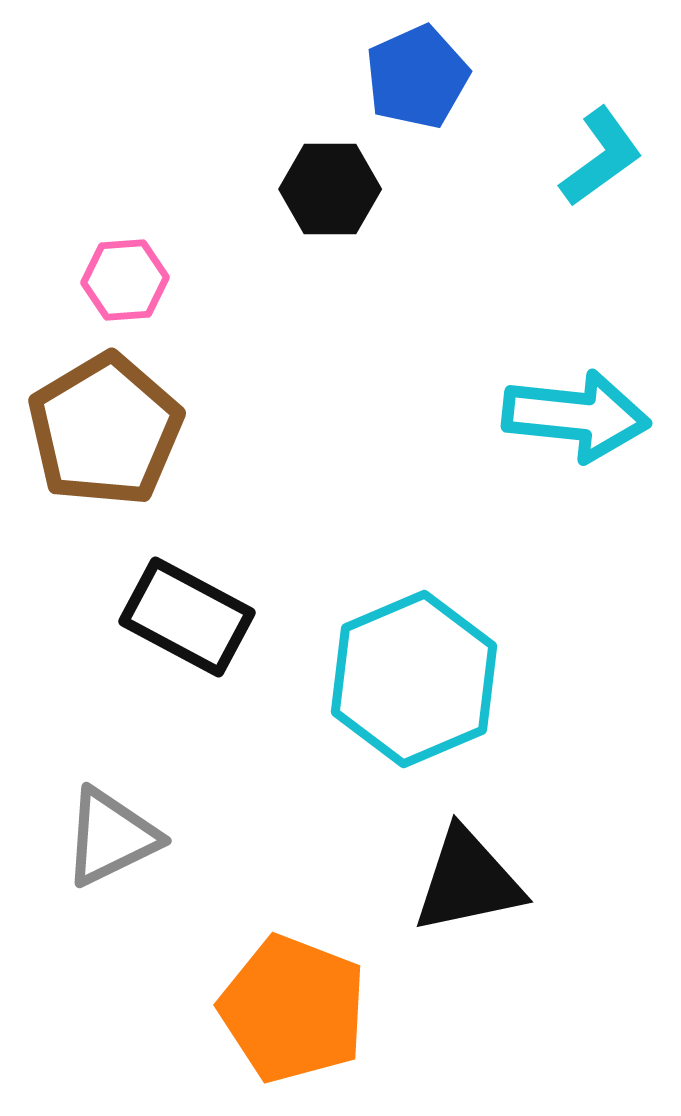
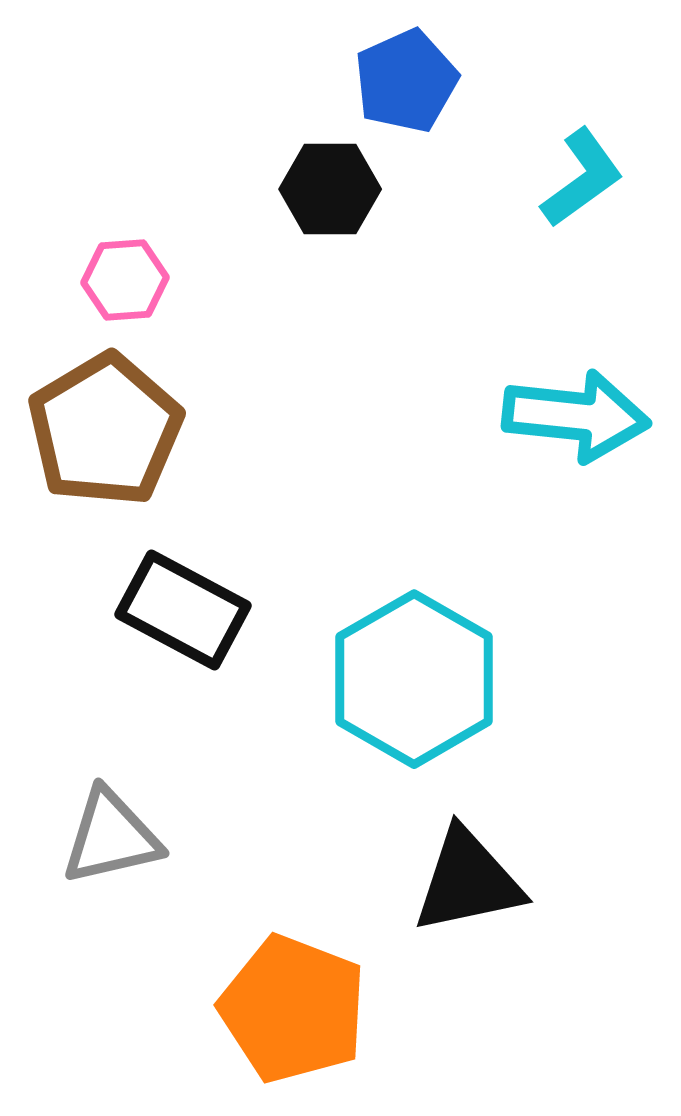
blue pentagon: moved 11 px left, 4 px down
cyan L-shape: moved 19 px left, 21 px down
black rectangle: moved 4 px left, 7 px up
cyan hexagon: rotated 7 degrees counterclockwise
gray triangle: rotated 13 degrees clockwise
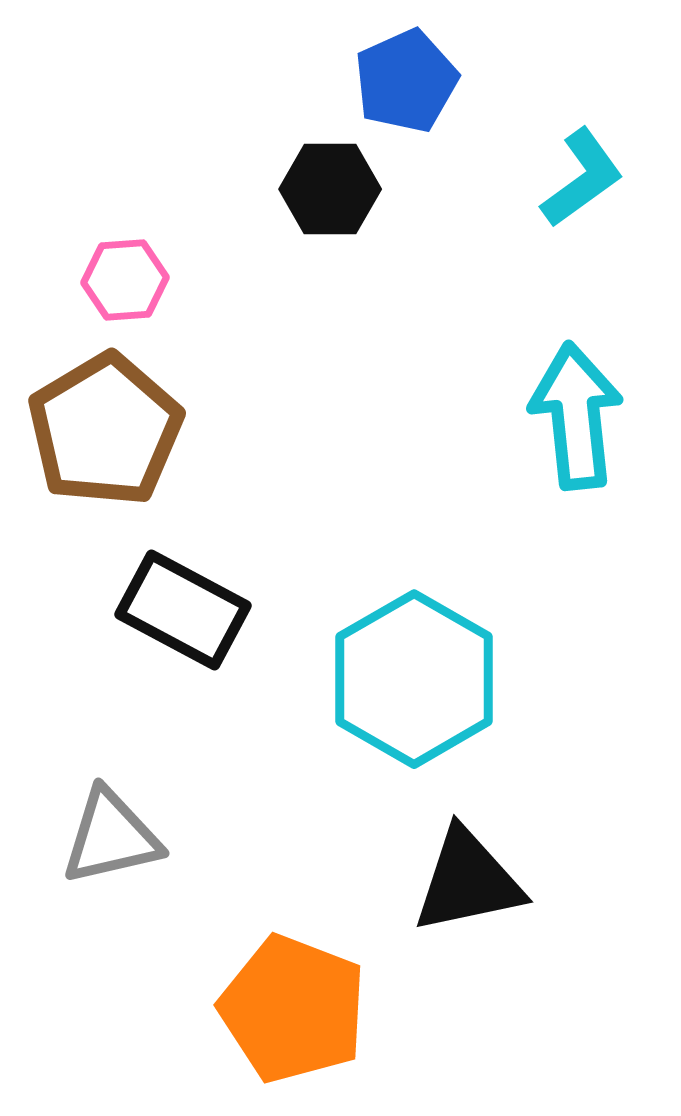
cyan arrow: rotated 102 degrees counterclockwise
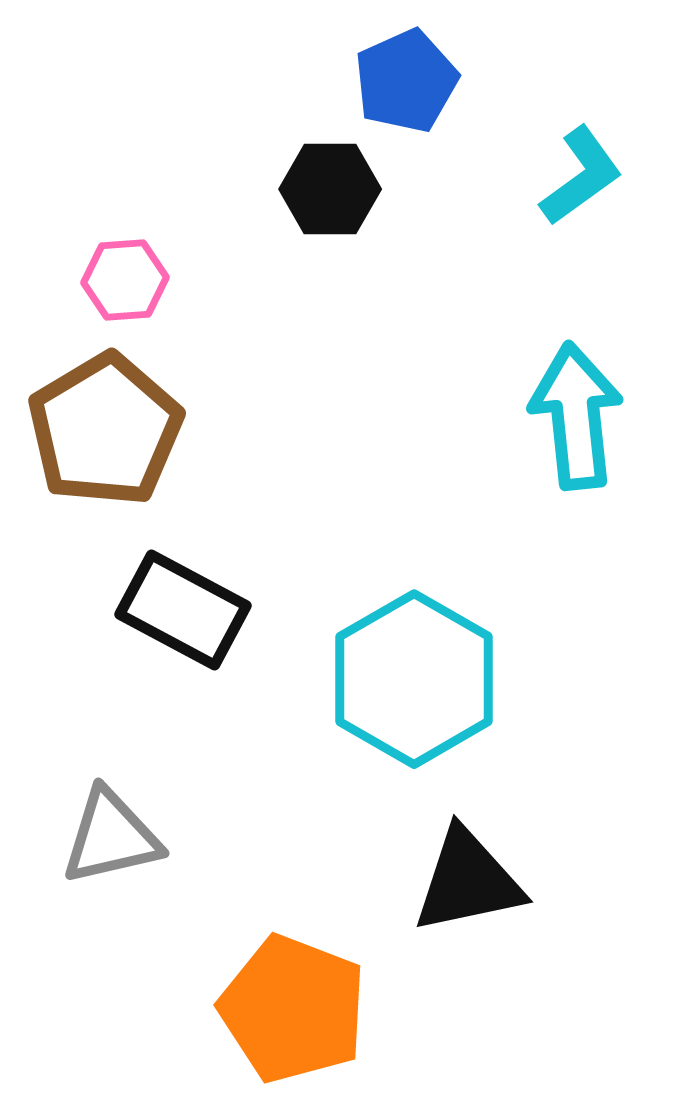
cyan L-shape: moved 1 px left, 2 px up
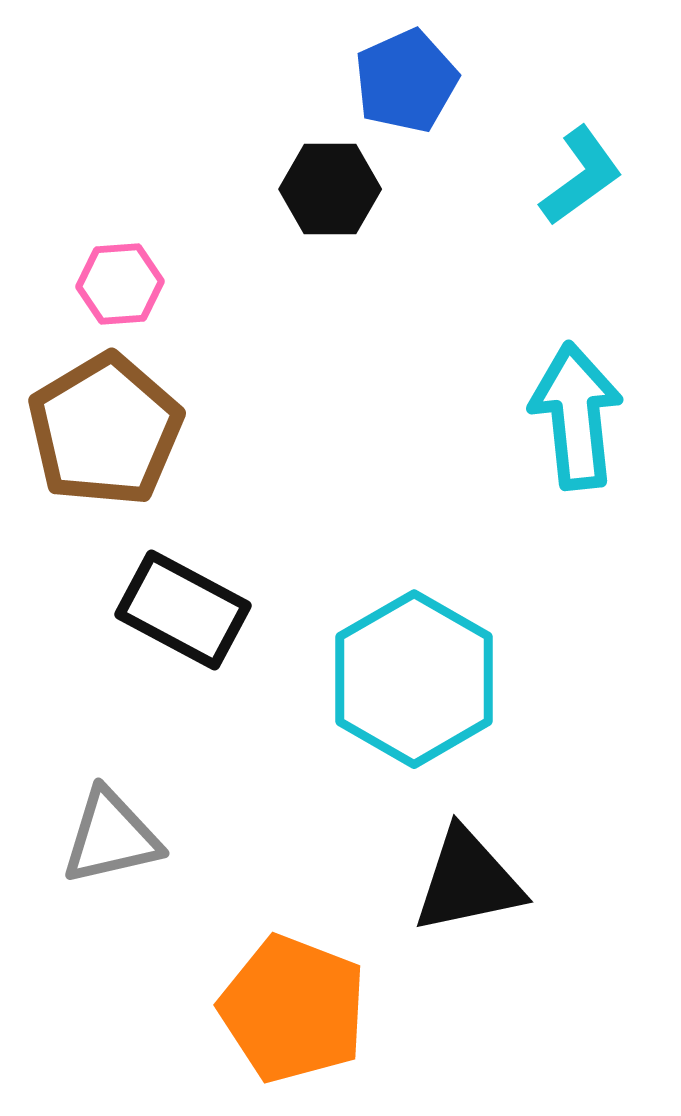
pink hexagon: moved 5 px left, 4 px down
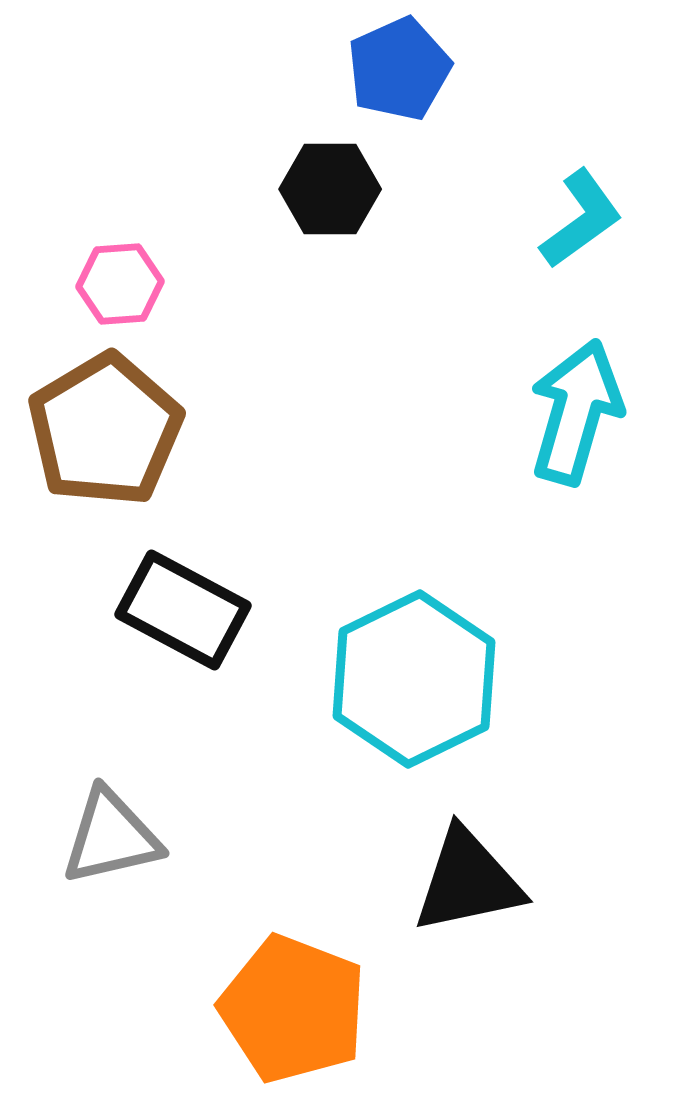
blue pentagon: moved 7 px left, 12 px up
cyan L-shape: moved 43 px down
cyan arrow: moved 4 px up; rotated 22 degrees clockwise
cyan hexagon: rotated 4 degrees clockwise
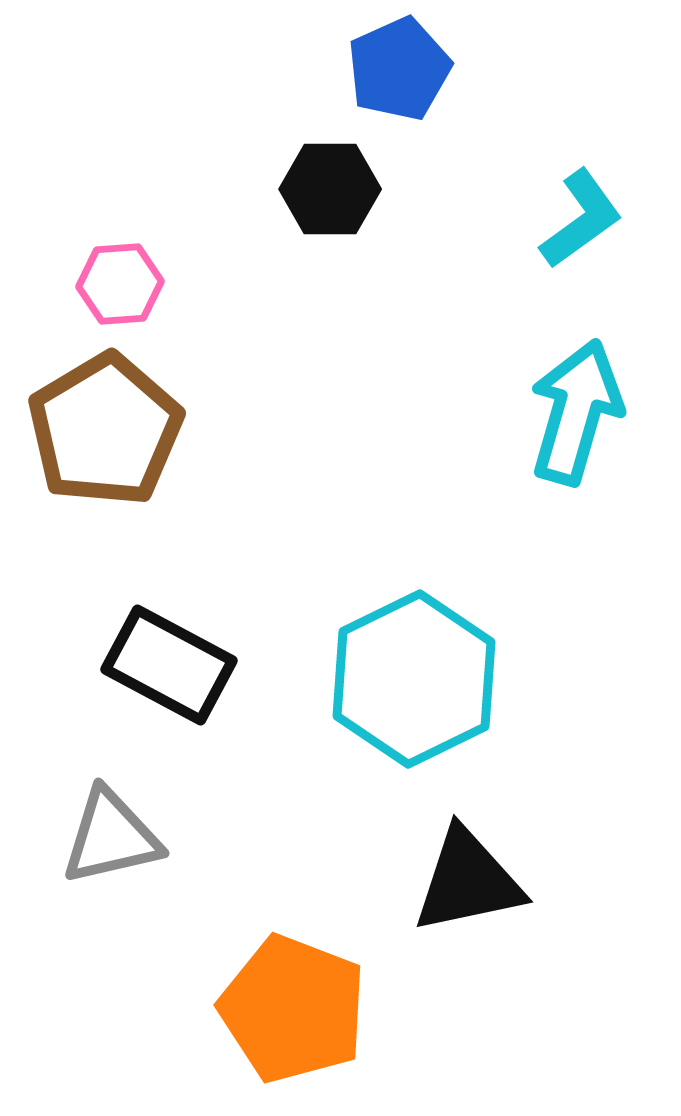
black rectangle: moved 14 px left, 55 px down
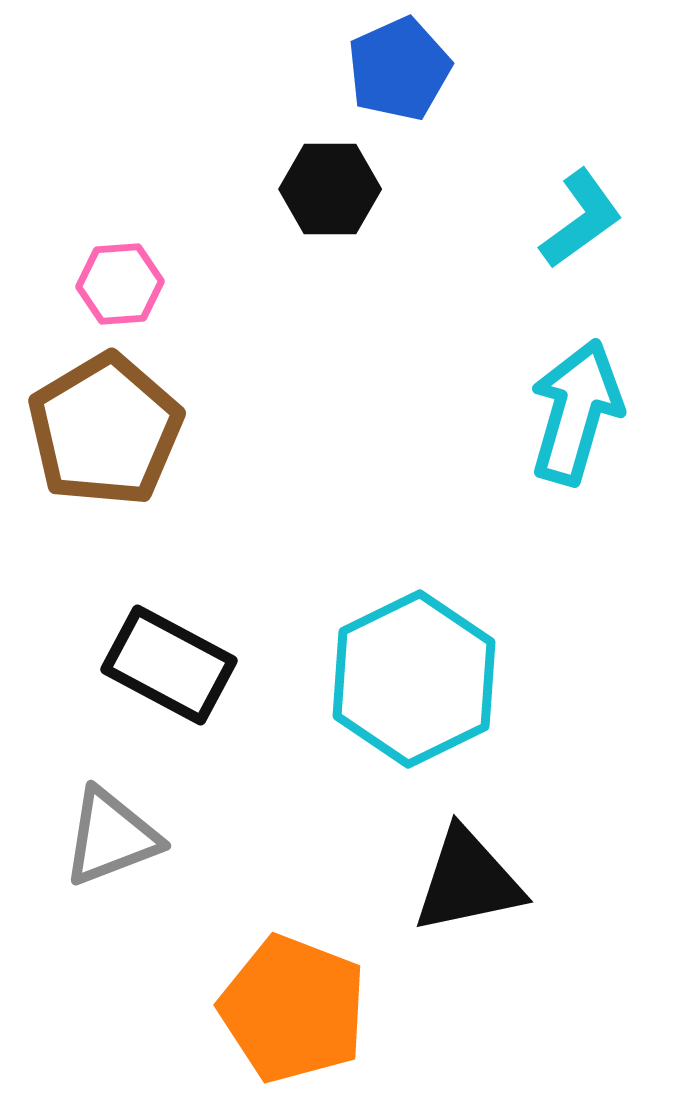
gray triangle: rotated 8 degrees counterclockwise
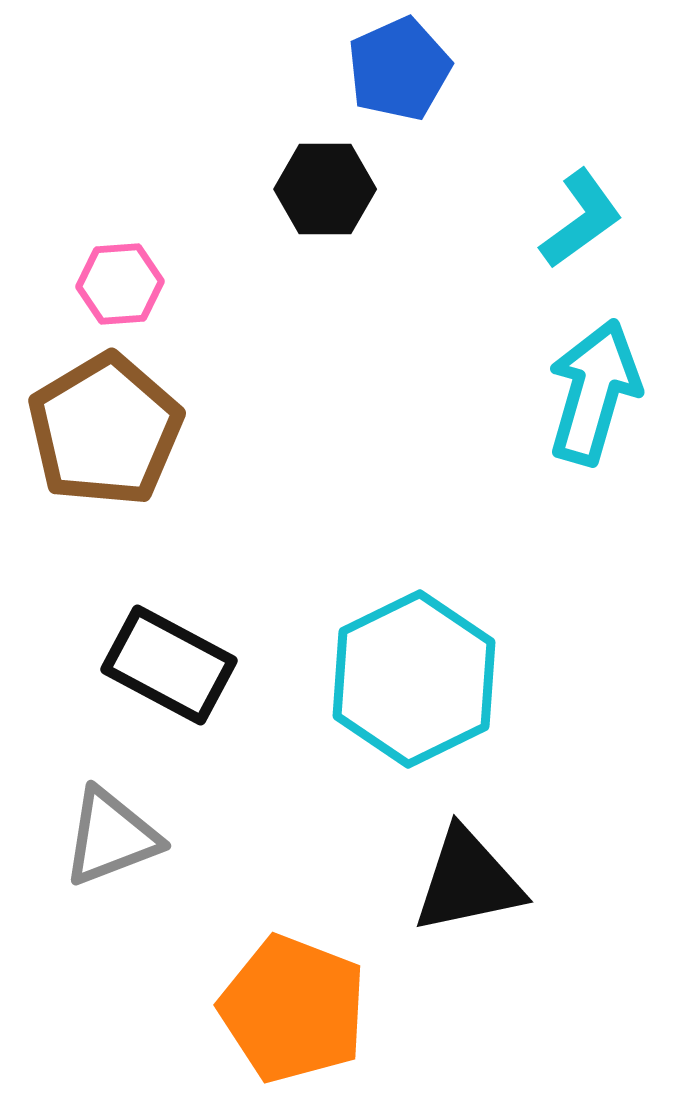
black hexagon: moved 5 px left
cyan arrow: moved 18 px right, 20 px up
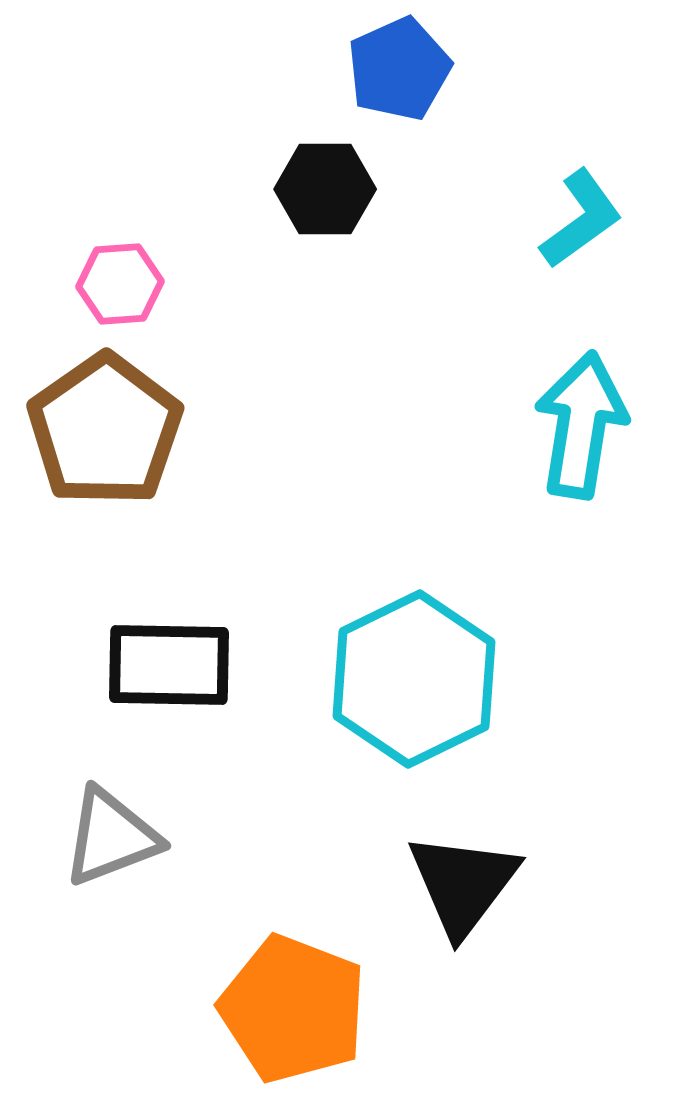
cyan arrow: moved 13 px left, 33 px down; rotated 7 degrees counterclockwise
brown pentagon: rotated 4 degrees counterclockwise
black rectangle: rotated 27 degrees counterclockwise
black triangle: moved 5 px left, 3 px down; rotated 41 degrees counterclockwise
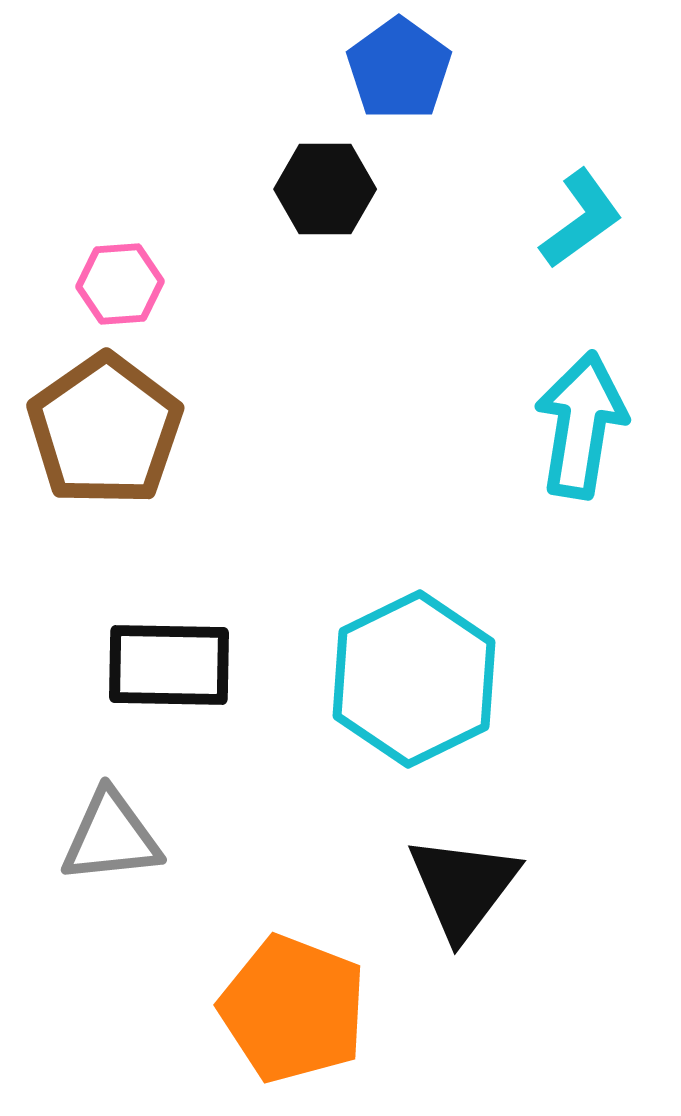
blue pentagon: rotated 12 degrees counterclockwise
gray triangle: rotated 15 degrees clockwise
black triangle: moved 3 px down
